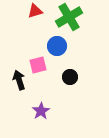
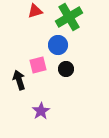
blue circle: moved 1 px right, 1 px up
black circle: moved 4 px left, 8 px up
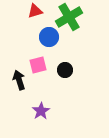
blue circle: moved 9 px left, 8 px up
black circle: moved 1 px left, 1 px down
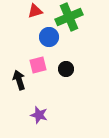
green cross: rotated 8 degrees clockwise
black circle: moved 1 px right, 1 px up
purple star: moved 2 px left, 4 px down; rotated 24 degrees counterclockwise
